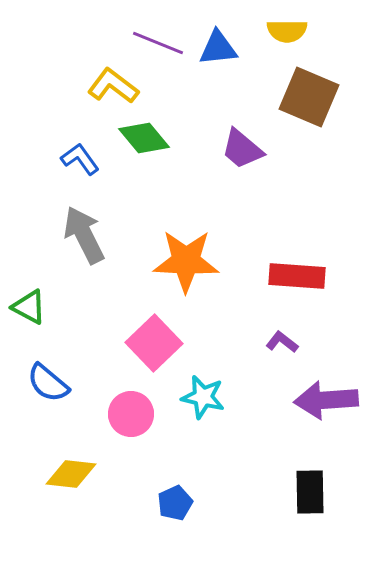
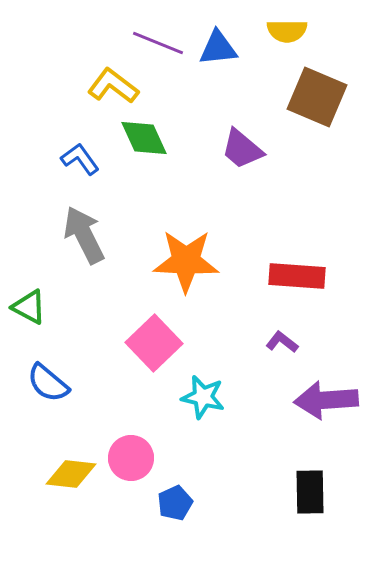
brown square: moved 8 px right
green diamond: rotated 15 degrees clockwise
pink circle: moved 44 px down
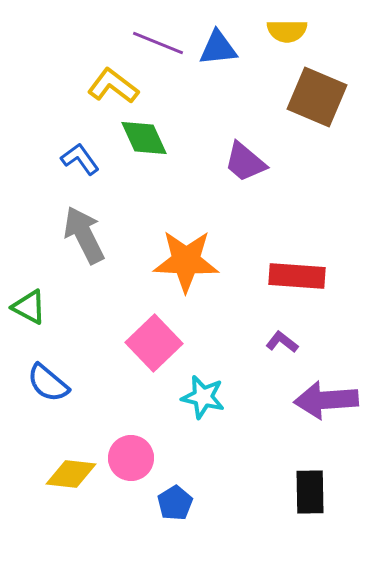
purple trapezoid: moved 3 px right, 13 px down
blue pentagon: rotated 8 degrees counterclockwise
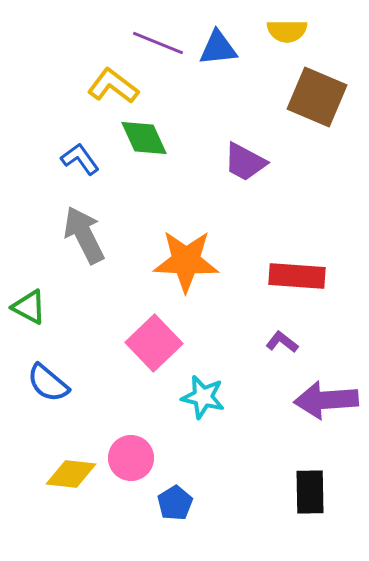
purple trapezoid: rotated 12 degrees counterclockwise
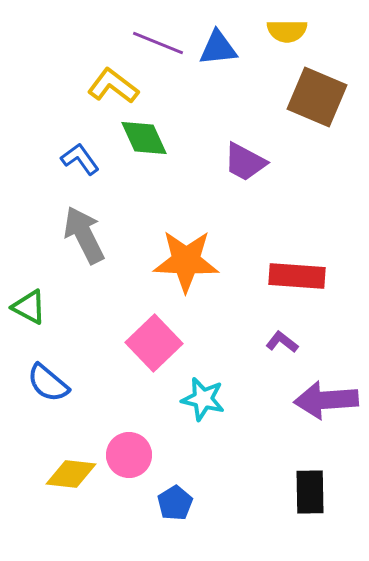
cyan star: moved 2 px down
pink circle: moved 2 px left, 3 px up
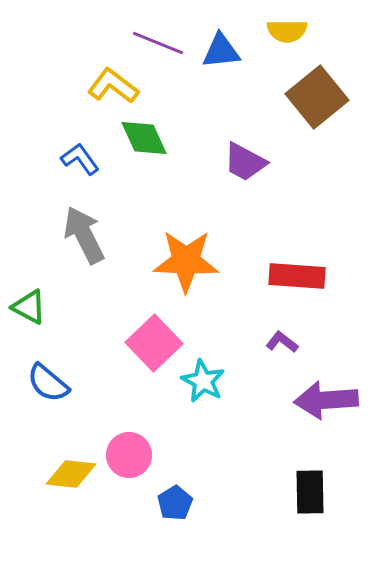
blue triangle: moved 3 px right, 3 px down
brown square: rotated 28 degrees clockwise
cyan star: moved 18 px up; rotated 15 degrees clockwise
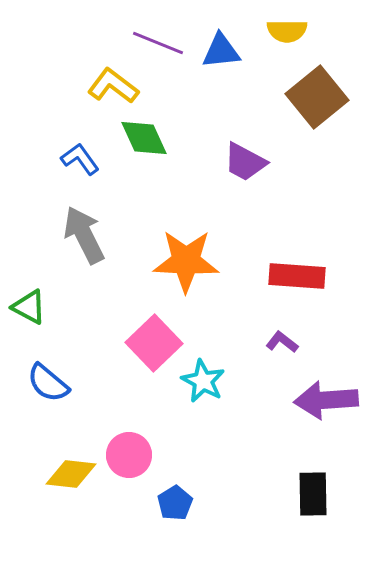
black rectangle: moved 3 px right, 2 px down
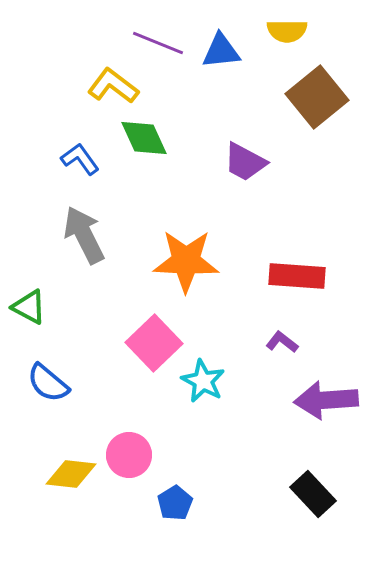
black rectangle: rotated 42 degrees counterclockwise
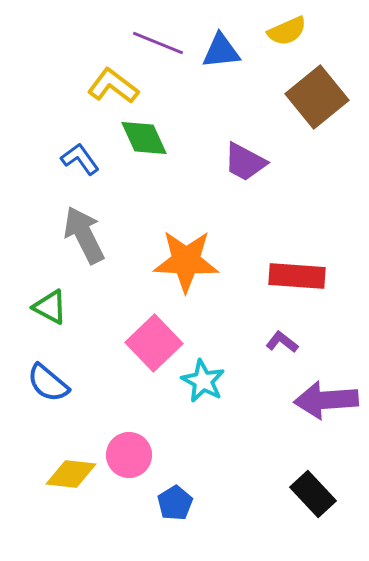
yellow semicircle: rotated 24 degrees counterclockwise
green triangle: moved 21 px right
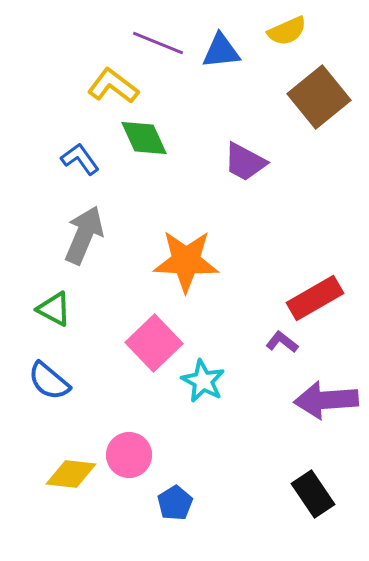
brown square: moved 2 px right
gray arrow: rotated 50 degrees clockwise
red rectangle: moved 18 px right, 22 px down; rotated 34 degrees counterclockwise
green triangle: moved 4 px right, 2 px down
blue semicircle: moved 1 px right, 2 px up
black rectangle: rotated 9 degrees clockwise
